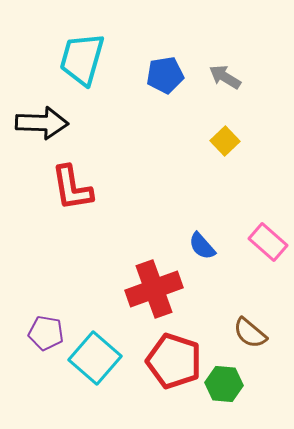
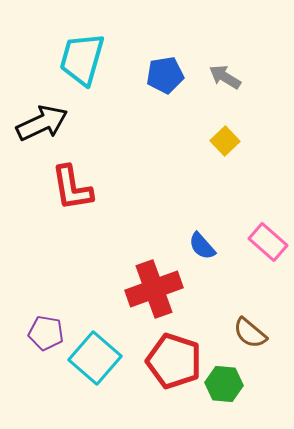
black arrow: rotated 27 degrees counterclockwise
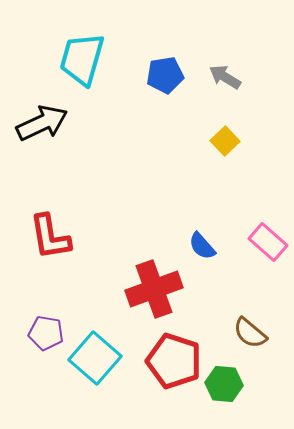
red L-shape: moved 22 px left, 49 px down
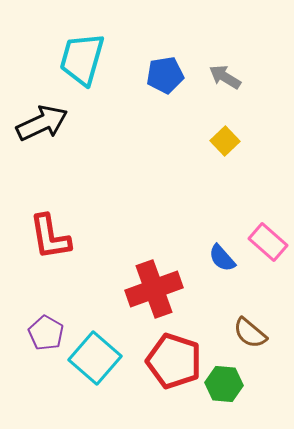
blue semicircle: moved 20 px right, 12 px down
purple pentagon: rotated 20 degrees clockwise
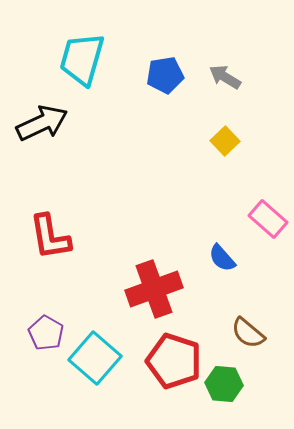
pink rectangle: moved 23 px up
brown semicircle: moved 2 px left
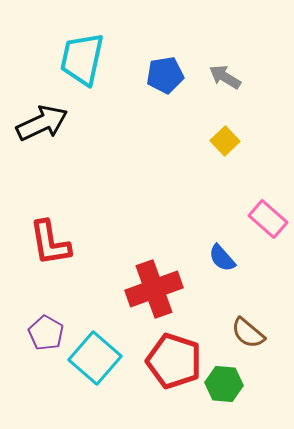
cyan trapezoid: rotated 4 degrees counterclockwise
red L-shape: moved 6 px down
